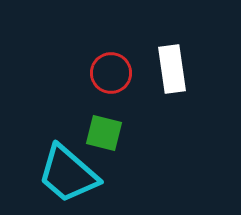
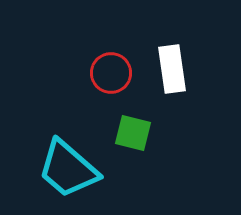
green square: moved 29 px right
cyan trapezoid: moved 5 px up
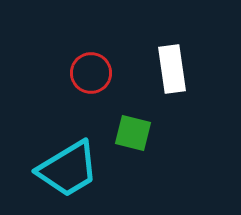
red circle: moved 20 px left
cyan trapezoid: rotated 72 degrees counterclockwise
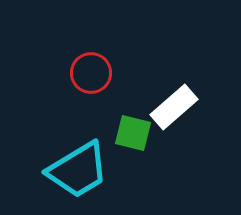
white rectangle: moved 2 px right, 38 px down; rotated 57 degrees clockwise
cyan trapezoid: moved 10 px right, 1 px down
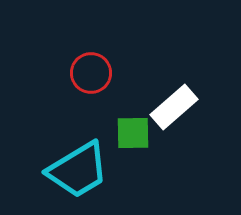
green square: rotated 15 degrees counterclockwise
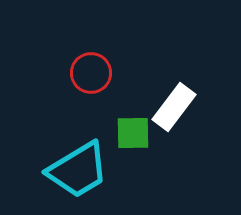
white rectangle: rotated 12 degrees counterclockwise
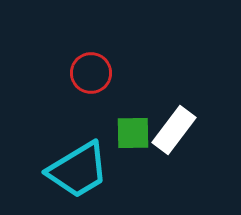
white rectangle: moved 23 px down
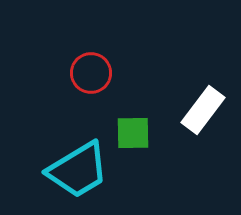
white rectangle: moved 29 px right, 20 px up
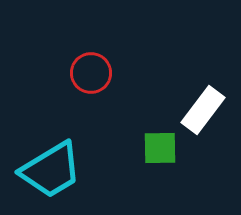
green square: moved 27 px right, 15 px down
cyan trapezoid: moved 27 px left
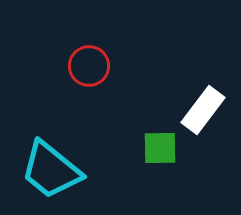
red circle: moved 2 px left, 7 px up
cyan trapezoid: rotated 70 degrees clockwise
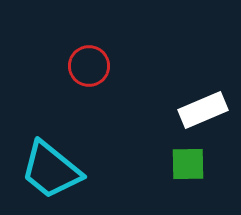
white rectangle: rotated 30 degrees clockwise
green square: moved 28 px right, 16 px down
